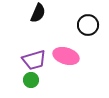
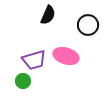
black semicircle: moved 10 px right, 2 px down
green circle: moved 8 px left, 1 px down
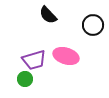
black semicircle: rotated 114 degrees clockwise
black circle: moved 5 px right
green circle: moved 2 px right, 2 px up
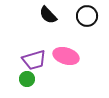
black circle: moved 6 px left, 9 px up
green circle: moved 2 px right
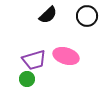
black semicircle: rotated 90 degrees counterclockwise
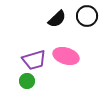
black semicircle: moved 9 px right, 4 px down
green circle: moved 2 px down
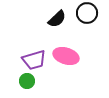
black circle: moved 3 px up
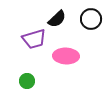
black circle: moved 4 px right, 6 px down
pink ellipse: rotated 15 degrees counterclockwise
purple trapezoid: moved 21 px up
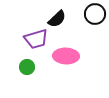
black circle: moved 4 px right, 5 px up
purple trapezoid: moved 2 px right
green circle: moved 14 px up
